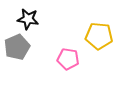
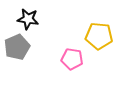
pink pentagon: moved 4 px right
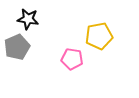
yellow pentagon: rotated 16 degrees counterclockwise
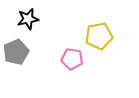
black star: rotated 20 degrees counterclockwise
gray pentagon: moved 1 px left, 5 px down
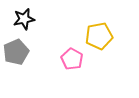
black star: moved 4 px left
pink pentagon: rotated 20 degrees clockwise
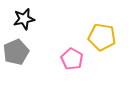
yellow pentagon: moved 3 px right, 1 px down; rotated 20 degrees clockwise
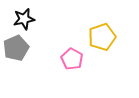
yellow pentagon: rotated 28 degrees counterclockwise
gray pentagon: moved 4 px up
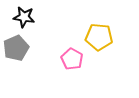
black star: moved 2 px up; rotated 20 degrees clockwise
yellow pentagon: moved 3 px left; rotated 24 degrees clockwise
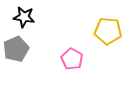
yellow pentagon: moved 9 px right, 6 px up
gray pentagon: moved 1 px down
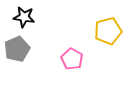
yellow pentagon: rotated 20 degrees counterclockwise
gray pentagon: moved 1 px right
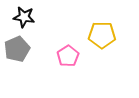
yellow pentagon: moved 6 px left, 4 px down; rotated 16 degrees clockwise
pink pentagon: moved 4 px left, 3 px up; rotated 10 degrees clockwise
